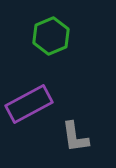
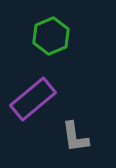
purple rectangle: moved 4 px right, 5 px up; rotated 12 degrees counterclockwise
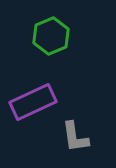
purple rectangle: moved 3 px down; rotated 15 degrees clockwise
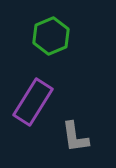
purple rectangle: rotated 33 degrees counterclockwise
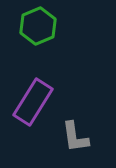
green hexagon: moved 13 px left, 10 px up
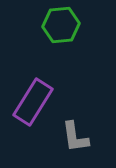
green hexagon: moved 23 px right, 1 px up; rotated 18 degrees clockwise
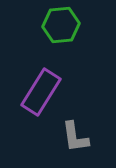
purple rectangle: moved 8 px right, 10 px up
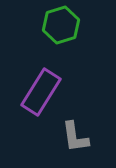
green hexagon: rotated 12 degrees counterclockwise
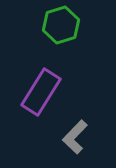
gray L-shape: rotated 52 degrees clockwise
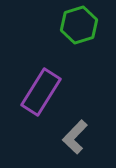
green hexagon: moved 18 px right
